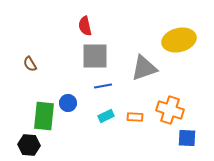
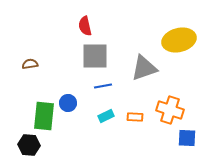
brown semicircle: rotated 112 degrees clockwise
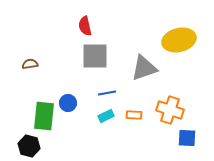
blue line: moved 4 px right, 7 px down
orange rectangle: moved 1 px left, 2 px up
black hexagon: moved 1 px down; rotated 10 degrees clockwise
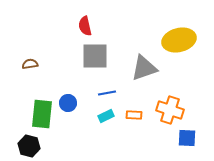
green rectangle: moved 2 px left, 2 px up
